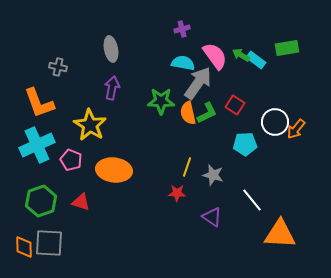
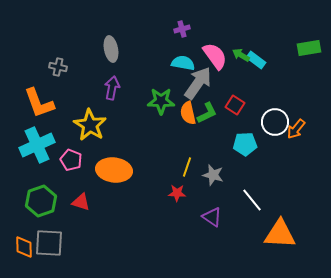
green rectangle: moved 22 px right
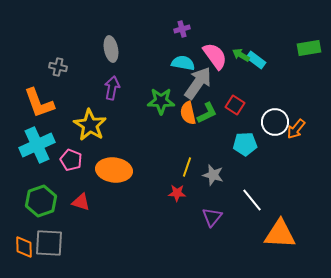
purple triangle: rotated 35 degrees clockwise
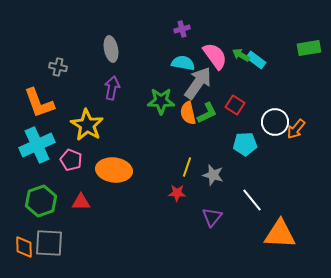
yellow star: moved 3 px left
red triangle: rotated 18 degrees counterclockwise
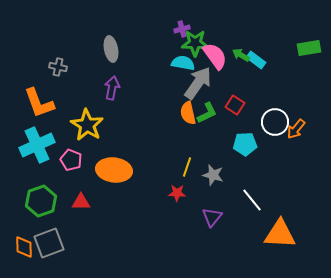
green star: moved 34 px right, 58 px up
gray square: rotated 24 degrees counterclockwise
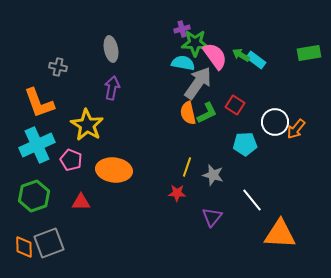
green rectangle: moved 5 px down
green hexagon: moved 7 px left, 5 px up
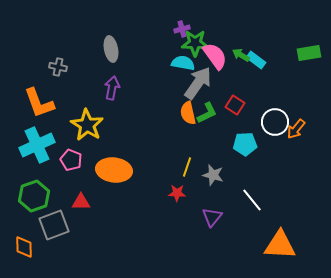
orange triangle: moved 11 px down
gray square: moved 5 px right, 18 px up
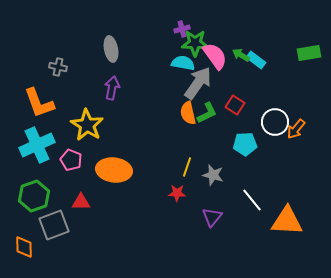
orange triangle: moved 7 px right, 24 px up
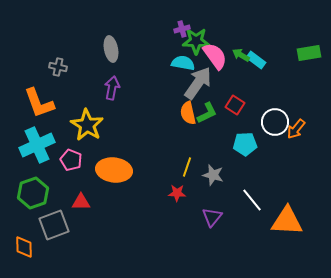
green star: moved 1 px right, 2 px up
green hexagon: moved 1 px left, 3 px up
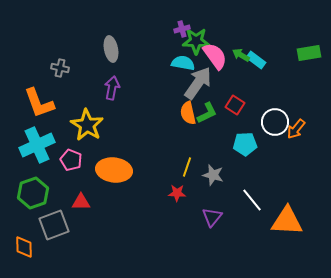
gray cross: moved 2 px right, 1 px down
